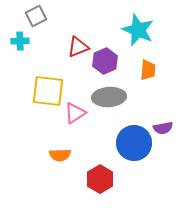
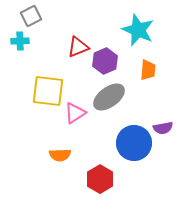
gray square: moved 5 px left
gray ellipse: rotated 32 degrees counterclockwise
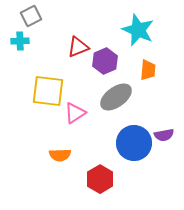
gray ellipse: moved 7 px right
purple semicircle: moved 1 px right, 7 px down
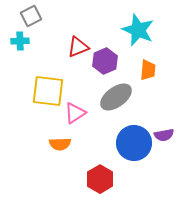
orange semicircle: moved 11 px up
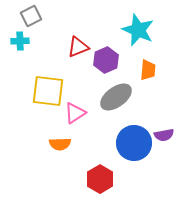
purple hexagon: moved 1 px right, 1 px up
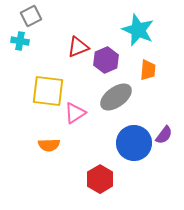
cyan cross: rotated 12 degrees clockwise
purple semicircle: rotated 42 degrees counterclockwise
orange semicircle: moved 11 px left, 1 px down
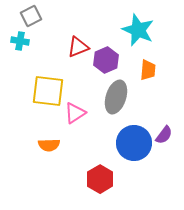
gray ellipse: rotated 36 degrees counterclockwise
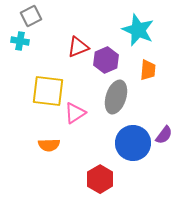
blue circle: moved 1 px left
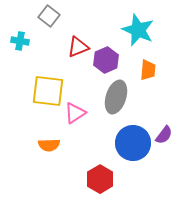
gray square: moved 18 px right; rotated 25 degrees counterclockwise
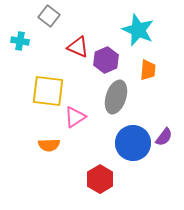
red triangle: rotated 45 degrees clockwise
pink triangle: moved 4 px down
purple semicircle: moved 2 px down
